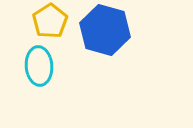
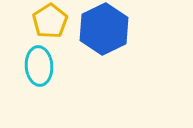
blue hexagon: moved 1 px left, 1 px up; rotated 18 degrees clockwise
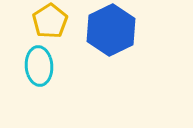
blue hexagon: moved 7 px right, 1 px down
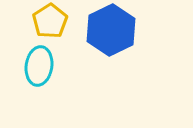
cyan ellipse: rotated 12 degrees clockwise
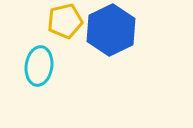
yellow pentagon: moved 15 px right; rotated 20 degrees clockwise
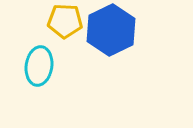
yellow pentagon: rotated 16 degrees clockwise
